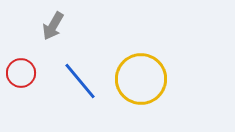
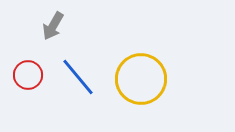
red circle: moved 7 px right, 2 px down
blue line: moved 2 px left, 4 px up
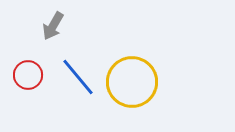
yellow circle: moved 9 px left, 3 px down
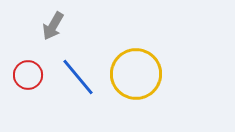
yellow circle: moved 4 px right, 8 px up
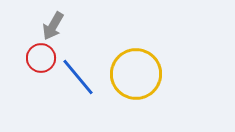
red circle: moved 13 px right, 17 px up
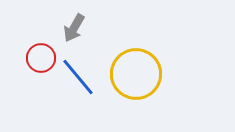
gray arrow: moved 21 px right, 2 px down
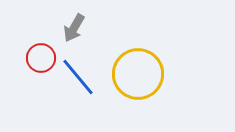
yellow circle: moved 2 px right
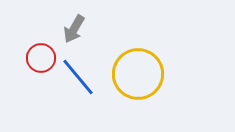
gray arrow: moved 1 px down
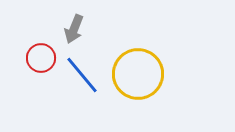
gray arrow: rotated 8 degrees counterclockwise
blue line: moved 4 px right, 2 px up
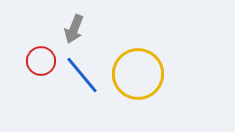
red circle: moved 3 px down
